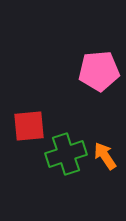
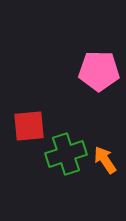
pink pentagon: rotated 6 degrees clockwise
orange arrow: moved 4 px down
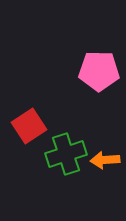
red square: rotated 28 degrees counterclockwise
orange arrow: rotated 60 degrees counterclockwise
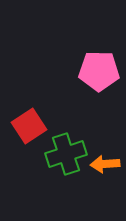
orange arrow: moved 4 px down
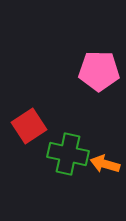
green cross: moved 2 px right; rotated 30 degrees clockwise
orange arrow: rotated 20 degrees clockwise
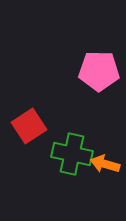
green cross: moved 4 px right
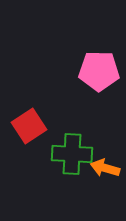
green cross: rotated 9 degrees counterclockwise
orange arrow: moved 4 px down
